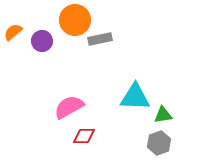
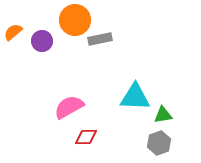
red diamond: moved 2 px right, 1 px down
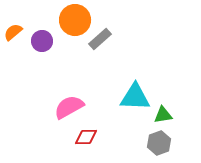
gray rectangle: rotated 30 degrees counterclockwise
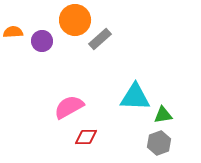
orange semicircle: rotated 36 degrees clockwise
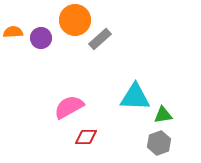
purple circle: moved 1 px left, 3 px up
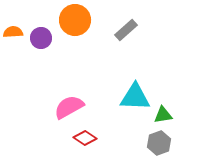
gray rectangle: moved 26 px right, 9 px up
red diamond: moved 1 px left, 1 px down; rotated 35 degrees clockwise
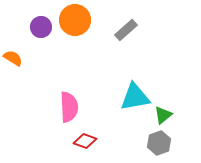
orange semicircle: moved 26 px down; rotated 36 degrees clockwise
purple circle: moved 11 px up
cyan triangle: rotated 12 degrees counterclockwise
pink semicircle: rotated 116 degrees clockwise
green triangle: rotated 30 degrees counterclockwise
red diamond: moved 3 px down; rotated 15 degrees counterclockwise
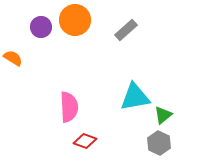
gray hexagon: rotated 15 degrees counterclockwise
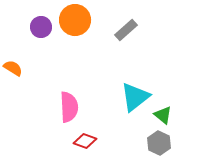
orange semicircle: moved 10 px down
cyan triangle: rotated 28 degrees counterclockwise
green triangle: rotated 42 degrees counterclockwise
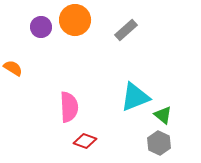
cyan triangle: rotated 16 degrees clockwise
